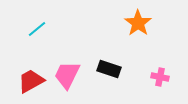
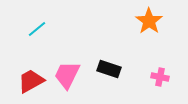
orange star: moved 11 px right, 2 px up
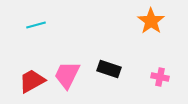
orange star: moved 2 px right
cyan line: moved 1 px left, 4 px up; rotated 24 degrees clockwise
red trapezoid: moved 1 px right
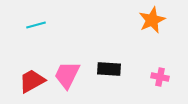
orange star: moved 1 px right, 1 px up; rotated 12 degrees clockwise
black rectangle: rotated 15 degrees counterclockwise
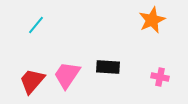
cyan line: rotated 36 degrees counterclockwise
black rectangle: moved 1 px left, 2 px up
pink trapezoid: rotated 8 degrees clockwise
red trapezoid: rotated 20 degrees counterclockwise
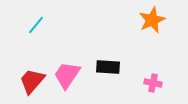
pink cross: moved 7 px left, 6 px down
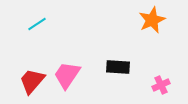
cyan line: moved 1 px right, 1 px up; rotated 18 degrees clockwise
black rectangle: moved 10 px right
pink cross: moved 8 px right, 2 px down; rotated 36 degrees counterclockwise
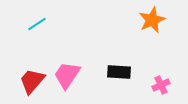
black rectangle: moved 1 px right, 5 px down
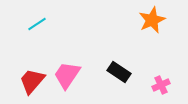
black rectangle: rotated 30 degrees clockwise
